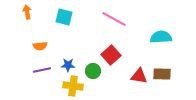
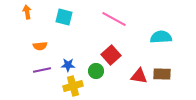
green circle: moved 3 px right
yellow cross: rotated 24 degrees counterclockwise
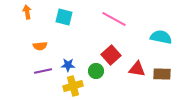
cyan semicircle: rotated 15 degrees clockwise
purple line: moved 1 px right, 1 px down
red triangle: moved 2 px left, 7 px up
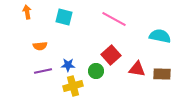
cyan semicircle: moved 1 px left, 1 px up
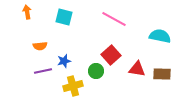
blue star: moved 4 px left, 4 px up; rotated 16 degrees counterclockwise
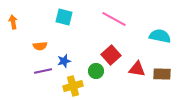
orange arrow: moved 14 px left, 10 px down
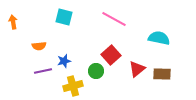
cyan semicircle: moved 1 px left, 2 px down
orange semicircle: moved 1 px left
red triangle: rotated 48 degrees counterclockwise
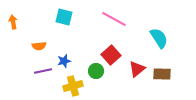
cyan semicircle: rotated 45 degrees clockwise
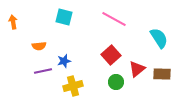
green circle: moved 20 px right, 11 px down
